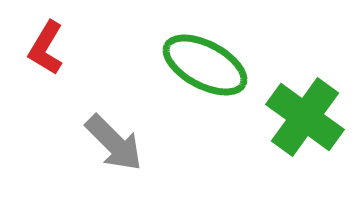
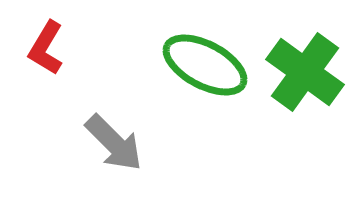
green cross: moved 45 px up
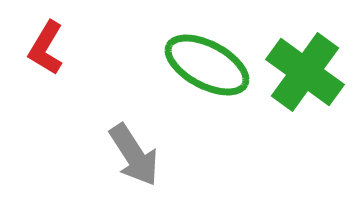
green ellipse: moved 2 px right
gray arrow: moved 20 px right, 12 px down; rotated 12 degrees clockwise
